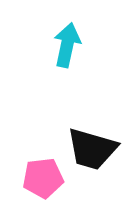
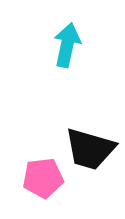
black trapezoid: moved 2 px left
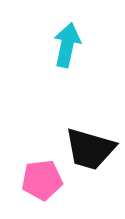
pink pentagon: moved 1 px left, 2 px down
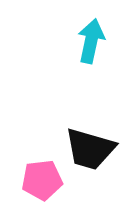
cyan arrow: moved 24 px right, 4 px up
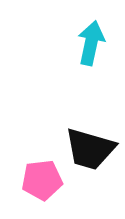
cyan arrow: moved 2 px down
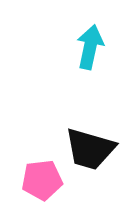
cyan arrow: moved 1 px left, 4 px down
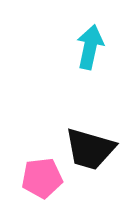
pink pentagon: moved 2 px up
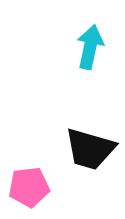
pink pentagon: moved 13 px left, 9 px down
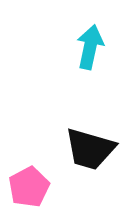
pink pentagon: rotated 21 degrees counterclockwise
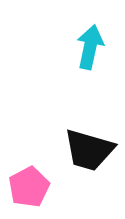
black trapezoid: moved 1 px left, 1 px down
